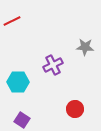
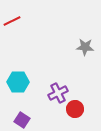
purple cross: moved 5 px right, 28 px down
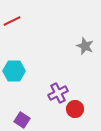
gray star: moved 1 px up; rotated 18 degrees clockwise
cyan hexagon: moved 4 px left, 11 px up
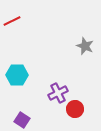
cyan hexagon: moved 3 px right, 4 px down
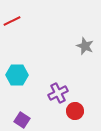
red circle: moved 2 px down
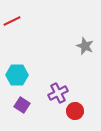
purple square: moved 15 px up
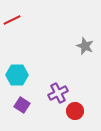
red line: moved 1 px up
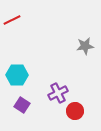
gray star: rotated 30 degrees counterclockwise
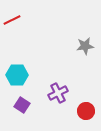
red circle: moved 11 px right
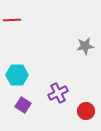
red line: rotated 24 degrees clockwise
purple square: moved 1 px right
